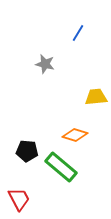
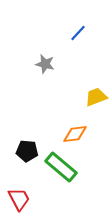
blue line: rotated 12 degrees clockwise
yellow trapezoid: rotated 15 degrees counterclockwise
orange diamond: moved 1 px up; rotated 25 degrees counterclockwise
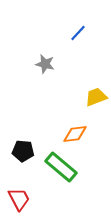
black pentagon: moved 4 px left
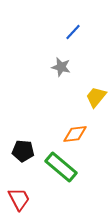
blue line: moved 5 px left, 1 px up
gray star: moved 16 px right, 3 px down
yellow trapezoid: rotated 30 degrees counterclockwise
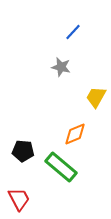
yellow trapezoid: rotated 10 degrees counterclockwise
orange diamond: rotated 15 degrees counterclockwise
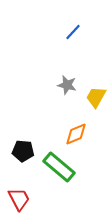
gray star: moved 6 px right, 18 px down
orange diamond: moved 1 px right
green rectangle: moved 2 px left
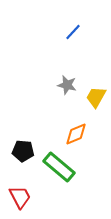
red trapezoid: moved 1 px right, 2 px up
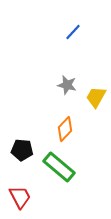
orange diamond: moved 11 px left, 5 px up; rotated 25 degrees counterclockwise
black pentagon: moved 1 px left, 1 px up
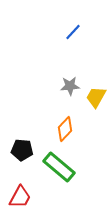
gray star: moved 3 px right, 1 px down; rotated 18 degrees counterclockwise
red trapezoid: rotated 55 degrees clockwise
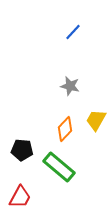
gray star: rotated 18 degrees clockwise
yellow trapezoid: moved 23 px down
